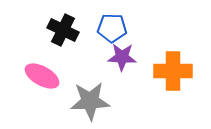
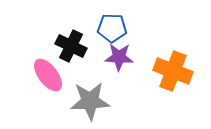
black cross: moved 8 px right, 16 px down
purple star: moved 3 px left
orange cross: rotated 21 degrees clockwise
pink ellipse: moved 6 px right, 1 px up; rotated 24 degrees clockwise
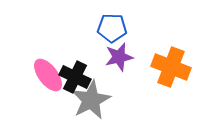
black cross: moved 4 px right, 31 px down
purple star: rotated 16 degrees counterclockwise
orange cross: moved 2 px left, 4 px up
gray star: moved 1 px right, 1 px up; rotated 24 degrees counterclockwise
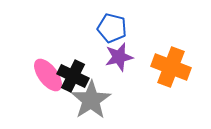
blue pentagon: rotated 12 degrees clockwise
black cross: moved 2 px left, 1 px up
gray star: rotated 6 degrees counterclockwise
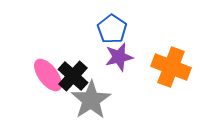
blue pentagon: moved 1 px down; rotated 20 degrees clockwise
black cross: rotated 16 degrees clockwise
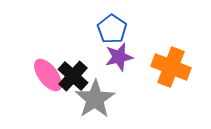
gray star: moved 4 px right, 1 px up
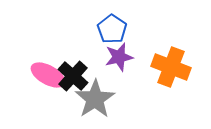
pink ellipse: rotated 24 degrees counterclockwise
